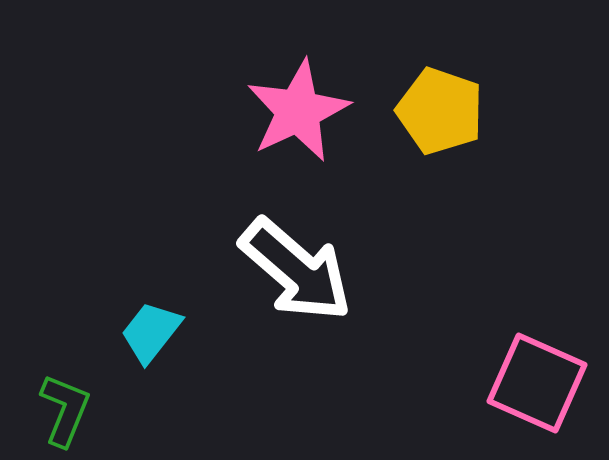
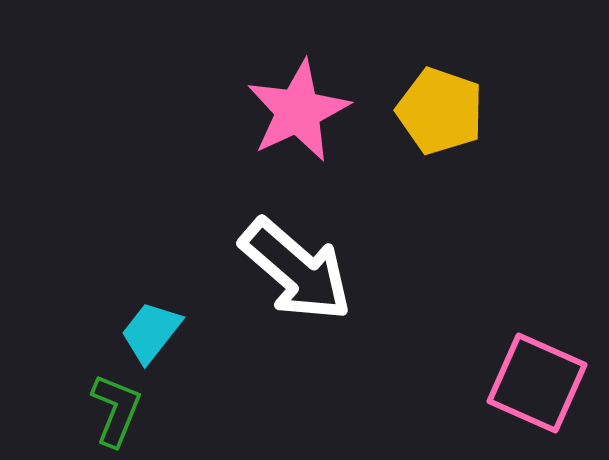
green L-shape: moved 51 px right
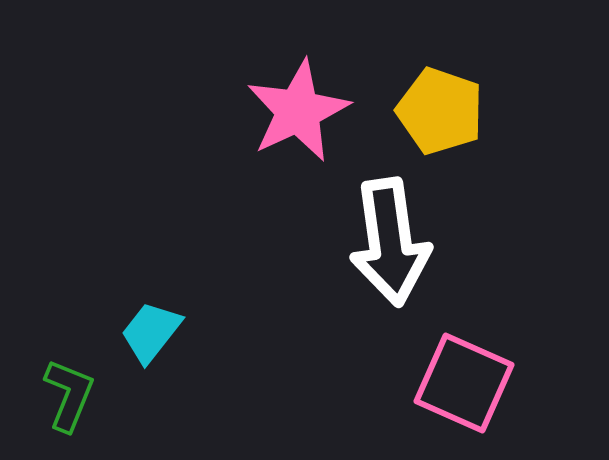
white arrow: moved 94 px right, 28 px up; rotated 41 degrees clockwise
pink square: moved 73 px left
green L-shape: moved 47 px left, 15 px up
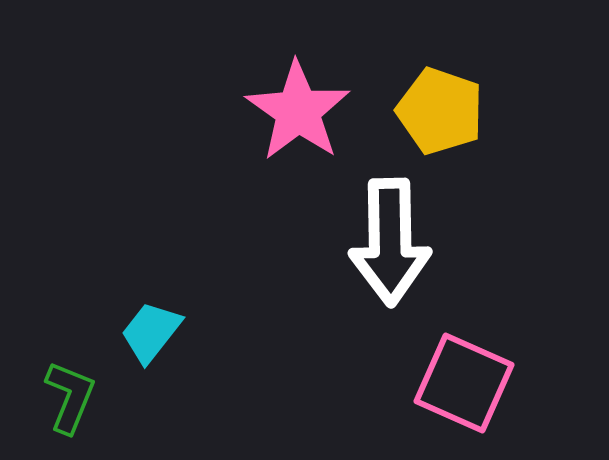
pink star: rotated 12 degrees counterclockwise
white arrow: rotated 7 degrees clockwise
green L-shape: moved 1 px right, 2 px down
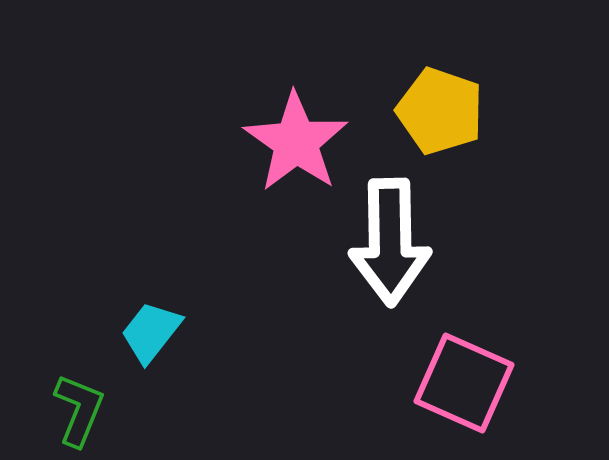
pink star: moved 2 px left, 31 px down
green L-shape: moved 9 px right, 13 px down
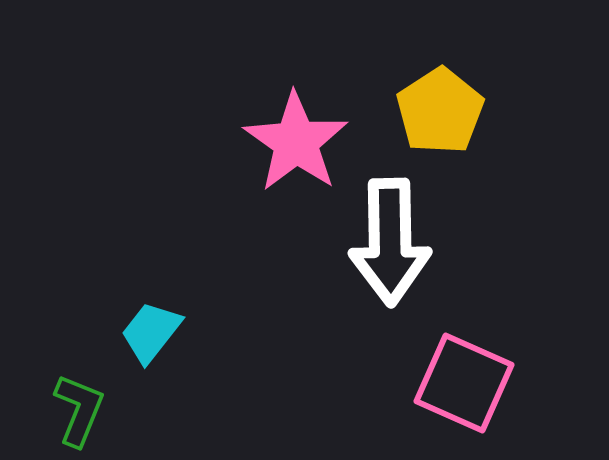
yellow pentagon: rotated 20 degrees clockwise
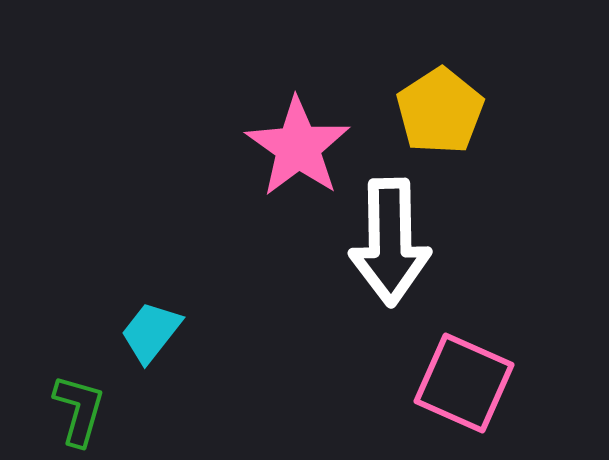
pink star: moved 2 px right, 5 px down
green L-shape: rotated 6 degrees counterclockwise
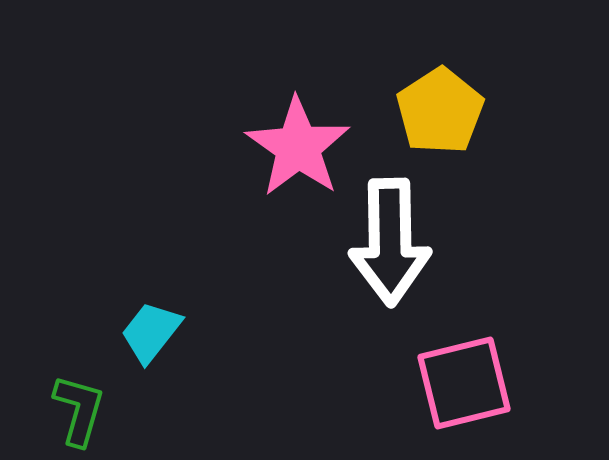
pink square: rotated 38 degrees counterclockwise
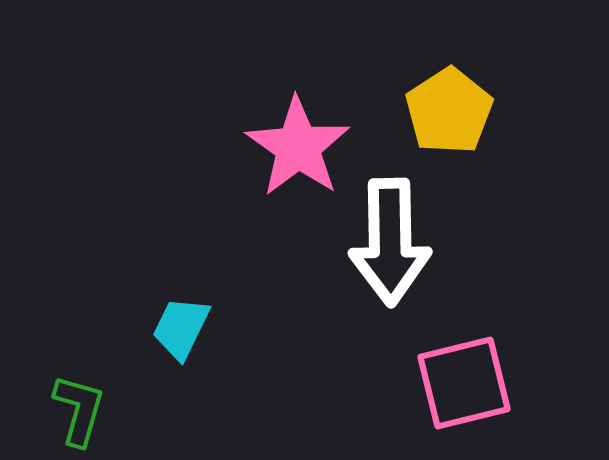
yellow pentagon: moved 9 px right
cyan trapezoid: moved 30 px right, 4 px up; rotated 12 degrees counterclockwise
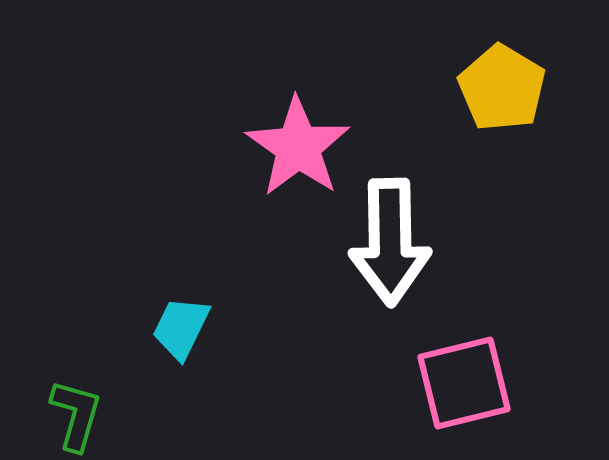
yellow pentagon: moved 53 px right, 23 px up; rotated 8 degrees counterclockwise
green L-shape: moved 3 px left, 5 px down
